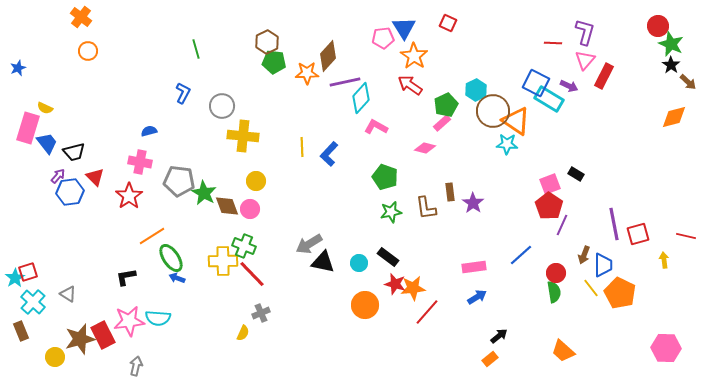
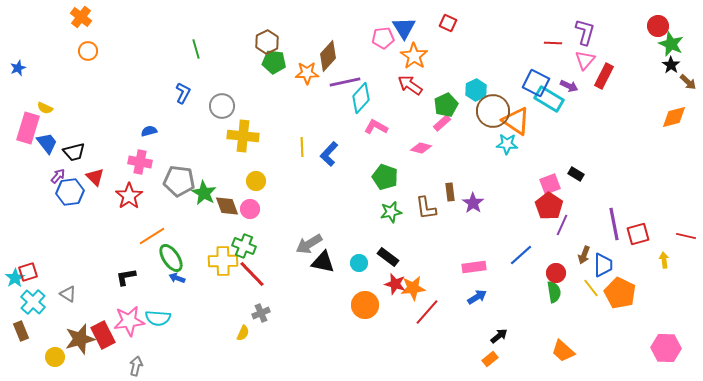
pink diamond at (425, 148): moved 4 px left
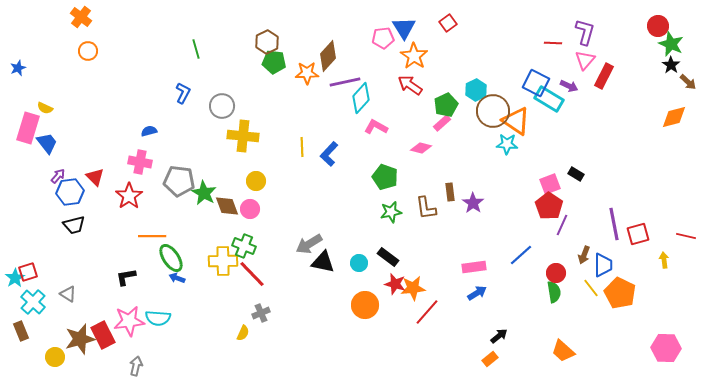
red square at (448, 23): rotated 30 degrees clockwise
black trapezoid at (74, 152): moved 73 px down
orange line at (152, 236): rotated 32 degrees clockwise
blue arrow at (477, 297): moved 4 px up
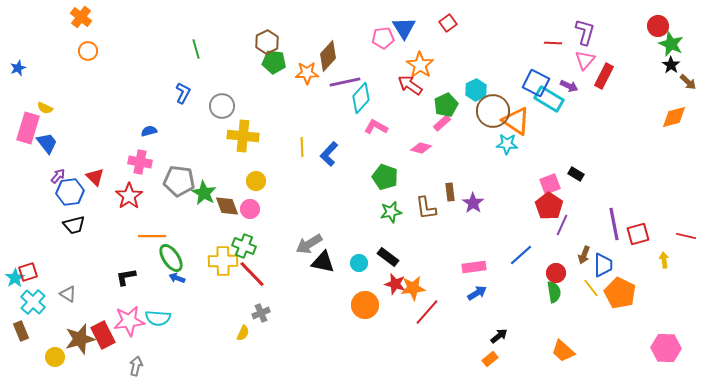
orange star at (414, 56): moved 6 px right, 9 px down
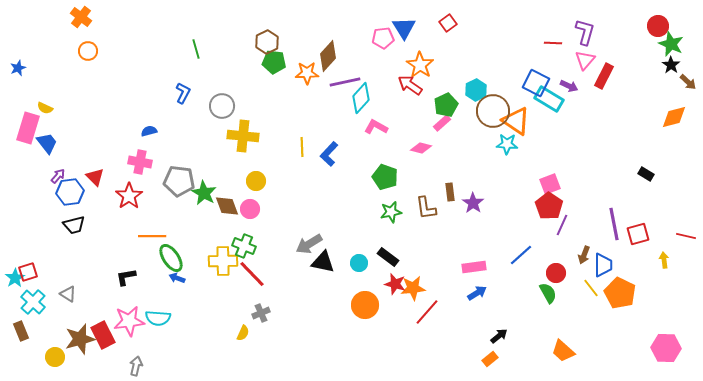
black rectangle at (576, 174): moved 70 px right
green semicircle at (554, 292): moved 6 px left, 1 px down; rotated 20 degrees counterclockwise
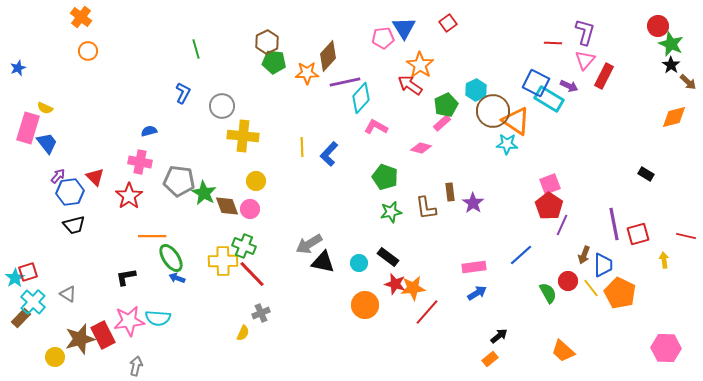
red circle at (556, 273): moved 12 px right, 8 px down
brown rectangle at (21, 331): moved 13 px up; rotated 66 degrees clockwise
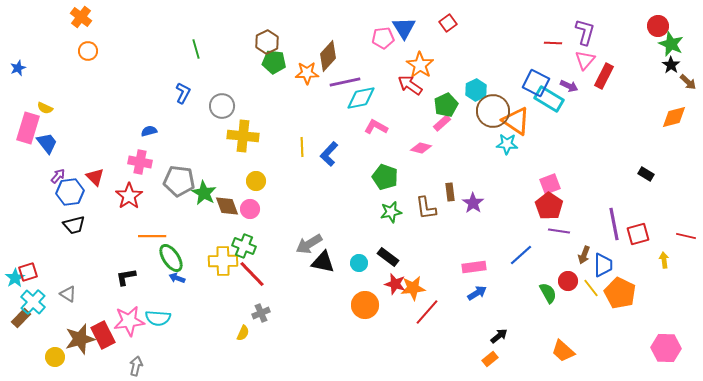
cyan diamond at (361, 98): rotated 36 degrees clockwise
purple line at (562, 225): moved 3 px left, 6 px down; rotated 75 degrees clockwise
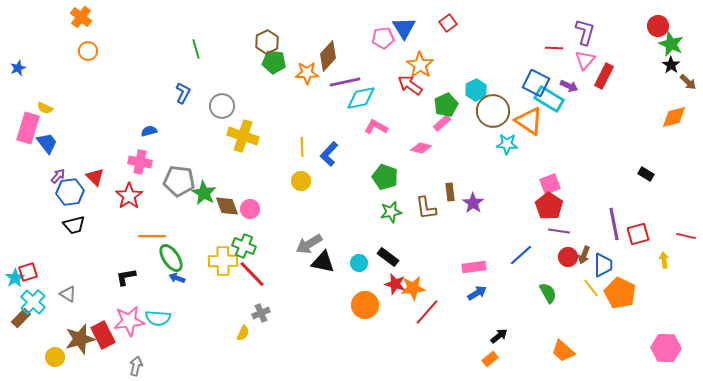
red line at (553, 43): moved 1 px right, 5 px down
orange triangle at (516, 121): moved 13 px right
yellow cross at (243, 136): rotated 12 degrees clockwise
yellow circle at (256, 181): moved 45 px right
red circle at (568, 281): moved 24 px up
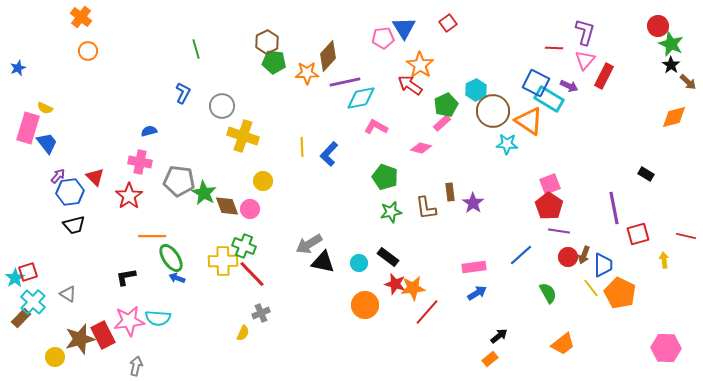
yellow circle at (301, 181): moved 38 px left
purple line at (614, 224): moved 16 px up
orange trapezoid at (563, 351): moved 7 px up; rotated 80 degrees counterclockwise
